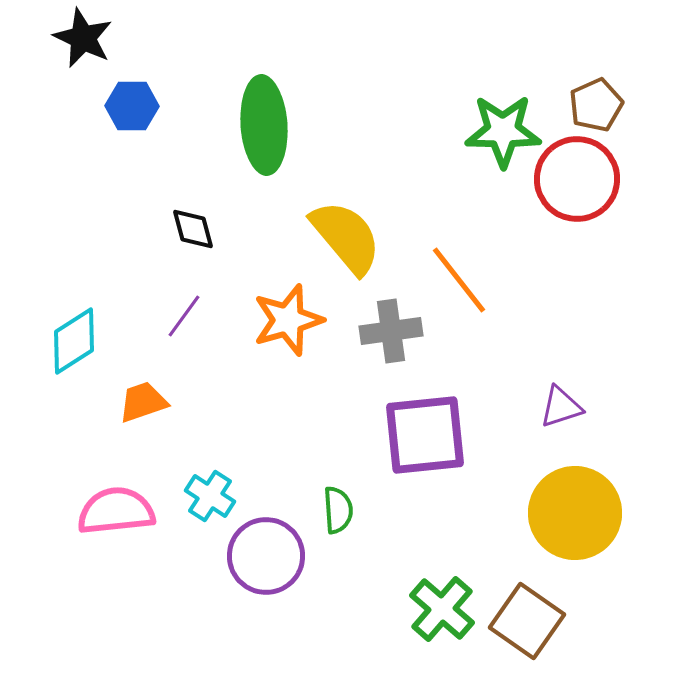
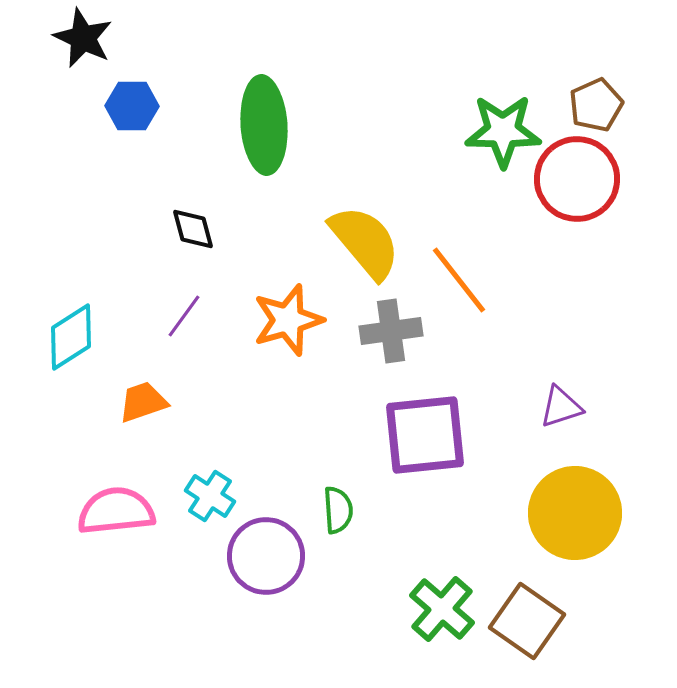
yellow semicircle: moved 19 px right, 5 px down
cyan diamond: moved 3 px left, 4 px up
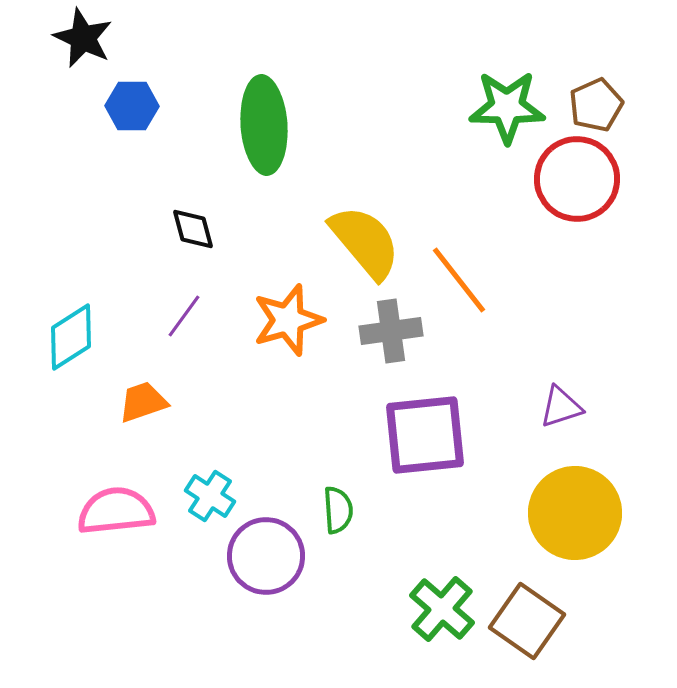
green star: moved 4 px right, 24 px up
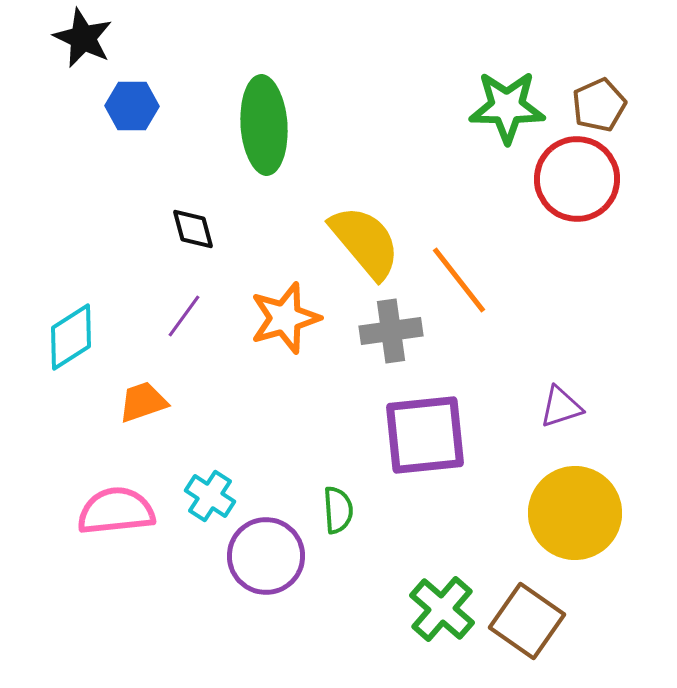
brown pentagon: moved 3 px right
orange star: moved 3 px left, 2 px up
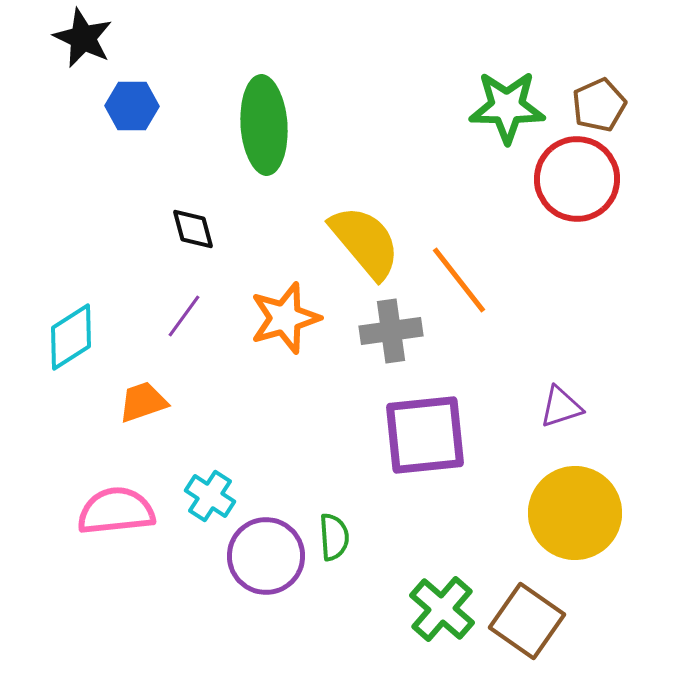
green semicircle: moved 4 px left, 27 px down
